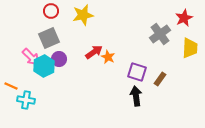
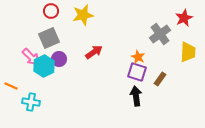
yellow trapezoid: moved 2 px left, 4 px down
orange star: moved 30 px right
cyan cross: moved 5 px right, 2 px down
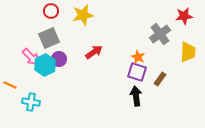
red star: moved 2 px up; rotated 18 degrees clockwise
cyan hexagon: moved 1 px right, 1 px up
orange line: moved 1 px left, 1 px up
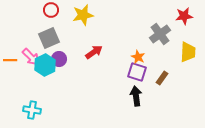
red circle: moved 1 px up
brown rectangle: moved 2 px right, 1 px up
orange line: moved 25 px up; rotated 24 degrees counterclockwise
cyan cross: moved 1 px right, 8 px down
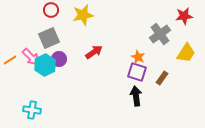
yellow trapezoid: moved 2 px left, 1 px down; rotated 30 degrees clockwise
orange line: rotated 32 degrees counterclockwise
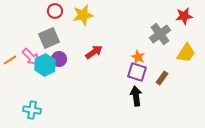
red circle: moved 4 px right, 1 px down
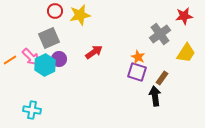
yellow star: moved 3 px left
black arrow: moved 19 px right
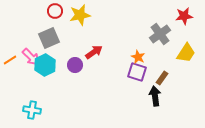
purple circle: moved 16 px right, 6 px down
